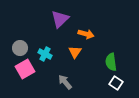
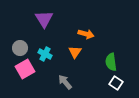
purple triangle: moved 16 px left; rotated 18 degrees counterclockwise
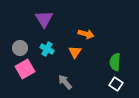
cyan cross: moved 2 px right, 5 px up
green semicircle: moved 4 px right; rotated 12 degrees clockwise
white square: moved 1 px down
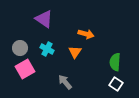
purple triangle: rotated 24 degrees counterclockwise
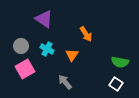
orange arrow: rotated 42 degrees clockwise
gray circle: moved 1 px right, 2 px up
orange triangle: moved 3 px left, 3 px down
green semicircle: moved 5 px right; rotated 84 degrees counterclockwise
